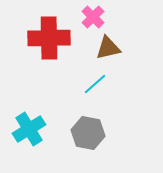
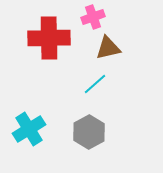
pink cross: rotated 25 degrees clockwise
gray hexagon: moved 1 px right, 1 px up; rotated 20 degrees clockwise
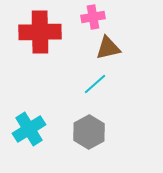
pink cross: rotated 10 degrees clockwise
red cross: moved 9 px left, 6 px up
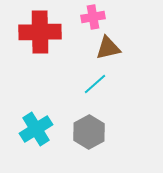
cyan cross: moved 7 px right
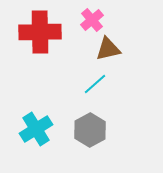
pink cross: moved 1 px left, 3 px down; rotated 30 degrees counterclockwise
brown triangle: moved 1 px down
gray hexagon: moved 1 px right, 2 px up
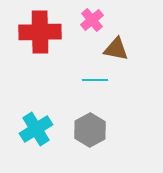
brown triangle: moved 8 px right; rotated 24 degrees clockwise
cyan line: moved 4 px up; rotated 40 degrees clockwise
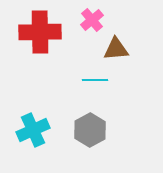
brown triangle: rotated 16 degrees counterclockwise
cyan cross: moved 3 px left, 1 px down; rotated 8 degrees clockwise
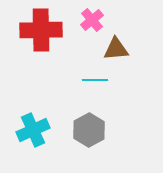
red cross: moved 1 px right, 2 px up
gray hexagon: moved 1 px left
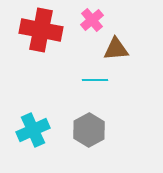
red cross: rotated 12 degrees clockwise
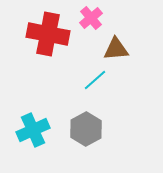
pink cross: moved 1 px left, 2 px up
red cross: moved 7 px right, 4 px down
cyan line: rotated 40 degrees counterclockwise
gray hexagon: moved 3 px left, 1 px up
